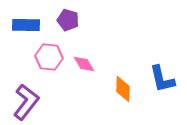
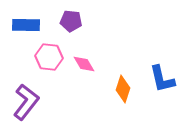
purple pentagon: moved 3 px right, 1 px down; rotated 10 degrees counterclockwise
orange diamond: rotated 16 degrees clockwise
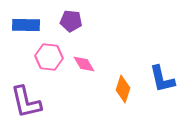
purple L-shape: rotated 129 degrees clockwise
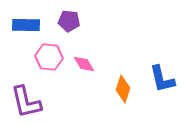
purple pentagon: moved 2 px left
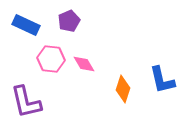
purple pentagon: rotated 30 degrees counterclockwise
blue rectangle: rotated 24 degrees clockwise
pink hexagon: moved 2 px right, 2 px down
blue L-shape: moved 1 px down
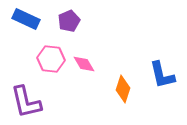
blue rectangle: moved 6 px up
blue L-shape: moved 5 px up
